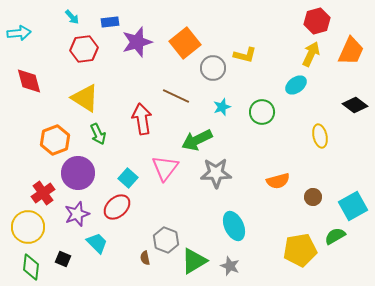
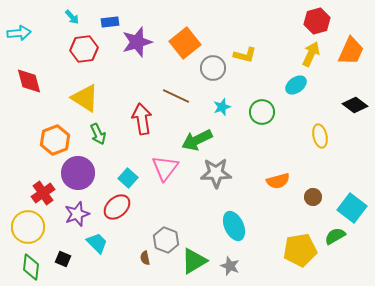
cyan square at (353, 206): moved 1 px left, 2 px down; rotated 24 degrees counterclockwise
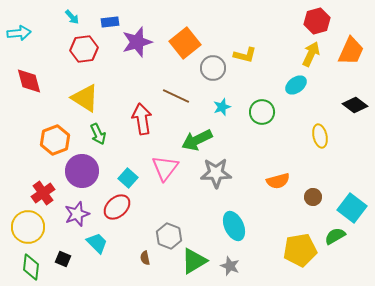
purple circle at (78, 173): moved 4 px right, 2 px up
gray hexagon at (166, 240): moved 3 px right, 4 px up
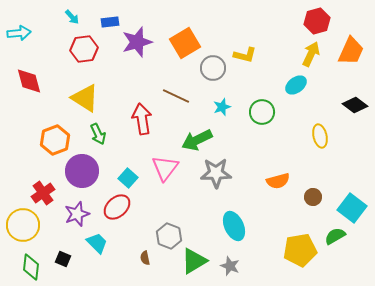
orange square at (185, 43): rotated 8 degrees clockwise
yellow circle at (28, 227): moved 5 px left, 2 px up
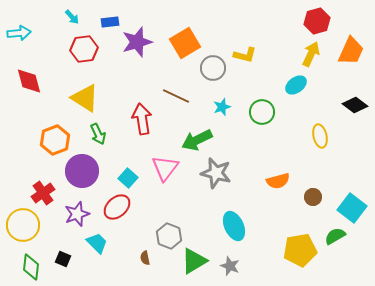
gray star at (216, 173): rotated 16 degrees clockwise
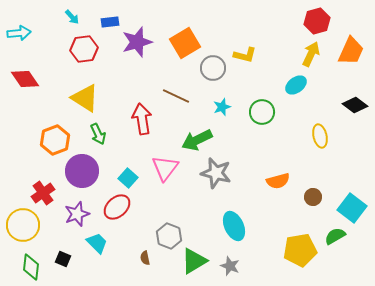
red diamond at (29, 81): moved 4 px left, 2 px up; rotated 20 degrees counterclockwise
